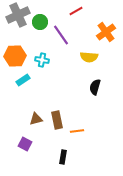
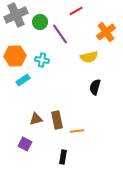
gray cross: moved 2 px left
purple line: moved 1 px left, 1 px up
yellow semicircle: rotated 18 degrees counterclockwise
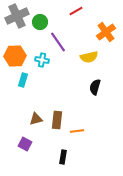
gray cross: moved 1 px right, 1 px down
purple line: moved 2 px left, 8 px down
cyan rectangle: rotated 40 degrees counterclockwise
brown rectangle: rotated 18 degrees clockwise
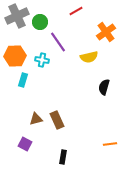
black semicircle: moved 9 px right
brown rectangle: rotated 30 degrees counterclockwise
orange line: moved 33 px right, 13 px down
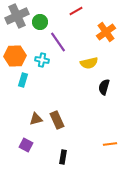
yellow semicircle: moved 6 px down
purple square: moved 1 px right, 1 px down
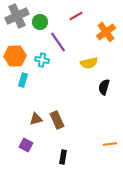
red line: moved 5 px down
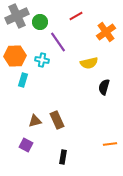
brown triangle: moved 1 px left, 2 px down
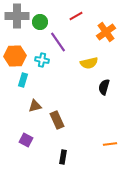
gray cross: rotated 25 degrees clockwise
brown triangle: moved 15 px up
purple square: moved 5 px up
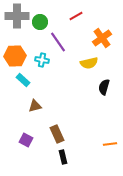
orange cross: moved 4 px left, 6 px down
cyan rectangle: rotated 64 degrees counterclockwise
brown rectangle: moved 14 px down
black rectangle: rotated 24 degrees counterclockwise
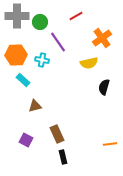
orange hexagon: moved 1 px right, 1 px up
